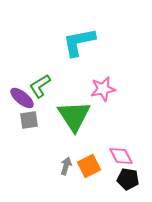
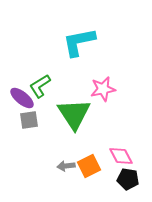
green triangle: moved 2 px up
gray arrow: rotated 114 degrees counterclockwise
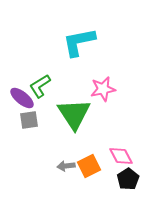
black pentagon: rotated 30 degrees clockwise
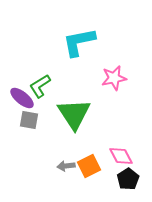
pink star: moved 11 px right, 11 px up
gray square: rotated 18 degrees clockwise
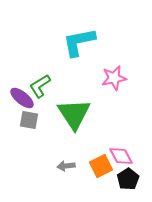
orange square: moved 12 px right
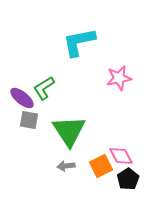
pink star: moved 5 px right
green L-shape: moved 4 px right, 2 px down
green triangle: moved 5 px left, 17 px down
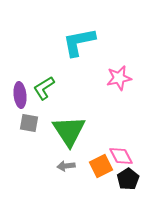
purple ellipse: moved 2 px left, 3 px up; rotated 45 degrees clockwise
gray square: moved 3 px down
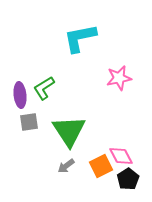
cyan L-shape: moved 1 px right, 4 px up
gray square: moved 1 px up; rotated 18 degrees counterclockwise
gray arrow: rotated 30 degrees counterclockwise
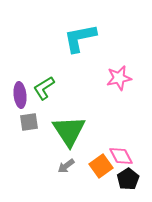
orange square: rotated 10 degrees counterclockwise
